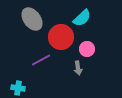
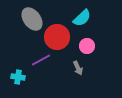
red circle: moved 4 px left
pink circle: moved 3 px up
gray arrow: rotated 16 degrees counterclockwise
cyan cross: moved 11 px up
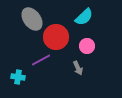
cyan semicircle: moved 2 px right, 1 px up
red circle: moved 1 px left
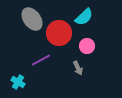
red circle: moved 3 px right, 4 px up
cyan cross: moved 5 px down; rotated 24 degrees clockwise
